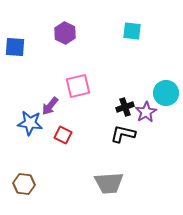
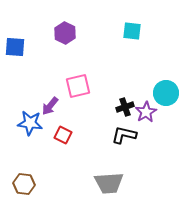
black L-shape: moved 1 px right, 1 px down
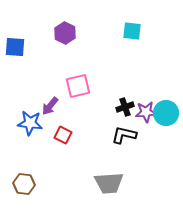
cyan circle: moved 20 px down
purple star: rotated 25 degrees clockwise
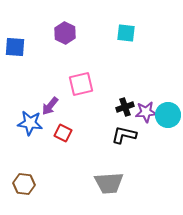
cyan square: moved 6 px left, 2 px down
pink square: moved 3 px right, 2 px up
cyan circle: moved 2 px right, 2 px down
red square: moved 2 px up
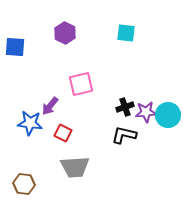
gray trapezoid: moved 34 px left, 16 px up
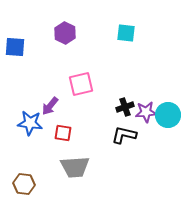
red square: rotated 18 degrees counterclockwise
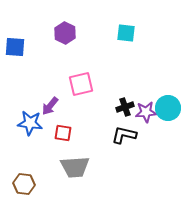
cyan circle: moved 7 px up
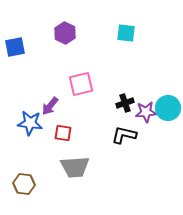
blue square: rotated 15 degrees counterclockwise
black cross: moved 4 px up
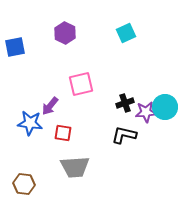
cyan square: rotated 30 degrees counterclockwise
cyan circle: moved 3 px left, 1 px up
